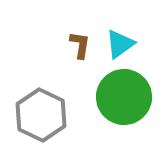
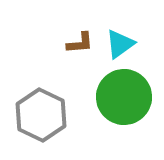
brown L-shape: moved 2 px up; rotated 76 degrees clockwise
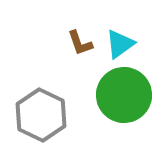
brown L-shape: rotated 76 degrees clockwise
green circle: moved 2 px up
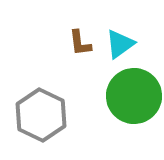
brown L-shape: rotated 12 degrees clockwise
green circle: moved 10 px right, 1 px down
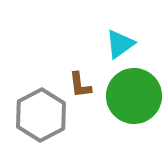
brown L-shape: moved 42 px down
gray hexagon: rotated 6 degrees clockwise
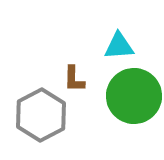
cyan triangle: moved 1 px left, 2 px down; rotated 32 degrees clockwise
brown L-shape: moved 6 px left, 6 px up; rotated 8 degrees clockwise
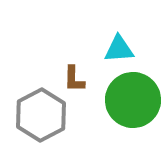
cyan triangle: moved 3 px down
green circle: moved 1 px left, 4 px down
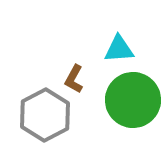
brown L-shape: rotated 28 degrees clockwise
gray hexagon: moved 4 px right
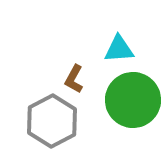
gray hexagon: moved 7 px right, 6 px down
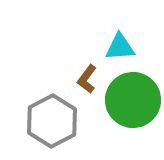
cyan triangle: moved 1 px right, 2 px up
brown L-shape: moved 13 px right; rotated 8 degrees clockwise
